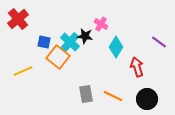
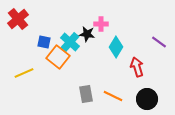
pink cross: rotated 32 degrees counterclockwise
black star: moved 2 px right, 2 px up
yellow line: moved 1 px right, 2 px down
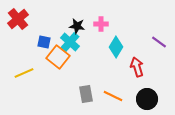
black star: moved 10 px left, 8 px up
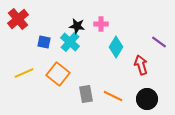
orange square: moved 17 px down
red arrow: moved 4 px right, 2 px up
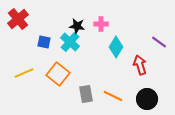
red arrow: moved 1 px left
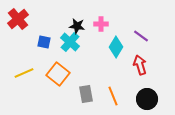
purple line: moved 18 px left, 6 px up
orange line: rotated 42 degrees clockwise
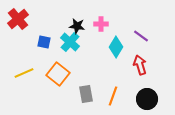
orange line: rotated 42 degrees clockwise
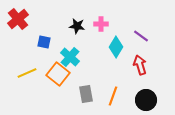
cyan cross: moved 15 px down
yellow line: moved 3 px right
black circle: moved 1 px left, 1 px down
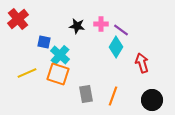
purple line: moved 20 px left, 6 px up
cyan cross: moved 10 px left, 2 px up
red arrow: moved 2 px right, 2 px up
orange square: rotated 20 degrees counterclockwise
black circle: moved 6 px right
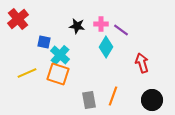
cyan diamond: moved 10 px left
gray rectangle: moved 3 px right, 6 px down
